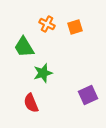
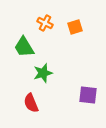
orange cross: moved 2 px left, 1 px up
purple square: rotated 30 degrees clockwise
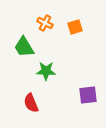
green star: moved 3 px right, 2 px up; rotated 18 degrees clockwise
purple square: rotated 12 degrees counterclockwise
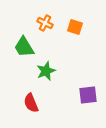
orange square: rotated 35 degrees clockwise
green star: rotated 24 degrees counterclockwise
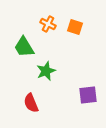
orange cross: moved 3 px right, 1 px down
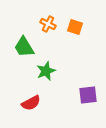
red semicircle: rotated 96 degrees counterclockwise
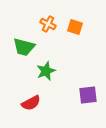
green trapezoid: rotated 45 degrees counterclockwise
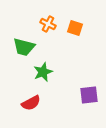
orange square: moved 1 px down
green star: moved 3 px left, 1 px down
purple square: moved 1 px right
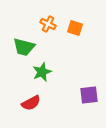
green star: moved 1 px left
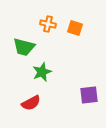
orange cross: rotated 14 degrees counterclockwise
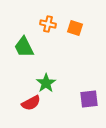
green trapezoid: rotated 50 degrees clockwise
green star: moved 4 px right, 11 px down; rotated 12 degrees counterclockwise
purple square: moved 4 px down
